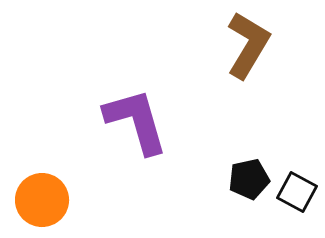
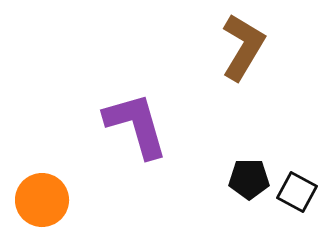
brown L-shape: moved 5 px left, 2 px down
purple L-shape: moved 4 px down
black pentagon: rotated 12 degrees clockwise
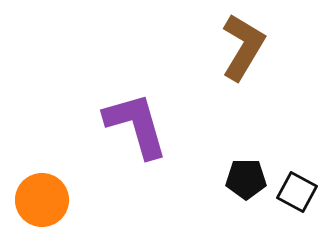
black pentagon: moved 3 px left
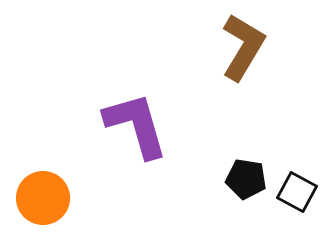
black pentagon: rotated 9 degrees clockwise
orange circle: moved 1 px right, 2 px up
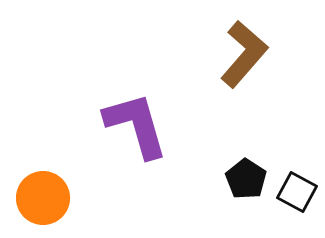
brown L-shape: moved 1 px right, 7 px down; rotated 10 degrees clockwise
black pentagon: rotated 24 degrees clockwise
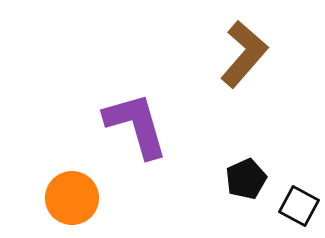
black pentagon: rotated 15 degrees clockwise
black square: moved 2 px right, 14 px down
orange circle: moved 29 px right
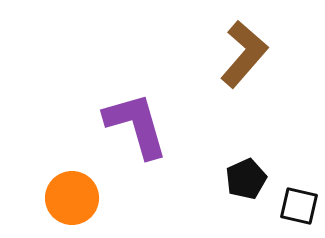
black square: rotated 15 degrees counterclockwise
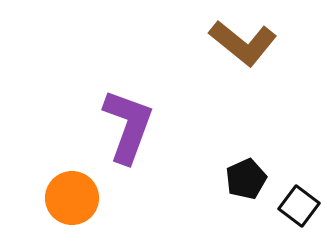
brown L-shape: moved 1 px left, 11 px up; rotated 88 degrees clockwise
purple L-shape: moved 8 px left, 1 px down; rotated 36 degrees clockwise
black square: rotated 24 degrees clockwise
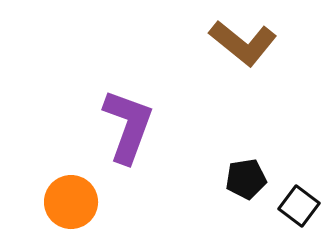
black pentagon: rotated 15 degrees clockwise
orange circle: moved 1 px left, 4 px down
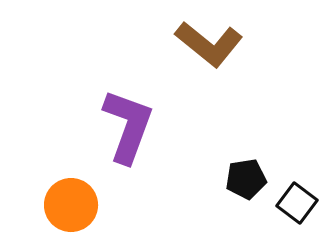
brown L-shape: moved 34 px left, 1 px down
orange circle: moved 3 px down
black square: moved 2 px left, 3 px up
